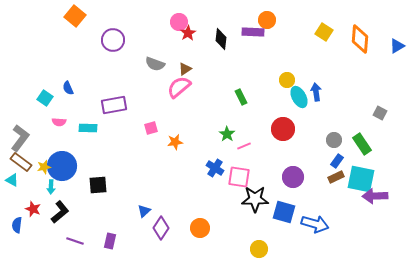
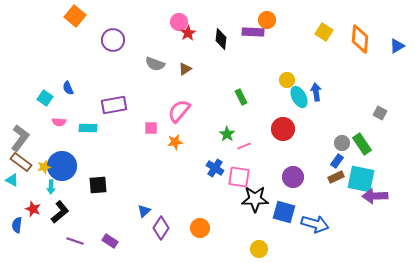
pink semicircle at (179, 87): moved 24 px down; rotated 10 degrees counterclockwise
pink square at (151, 128): rotated 16 degrees clockwise
gray circle at (334, 140): moved 8 px right, 3 px down
purple rectangle at (110, 241): rotated 70 degrees counterclockwise
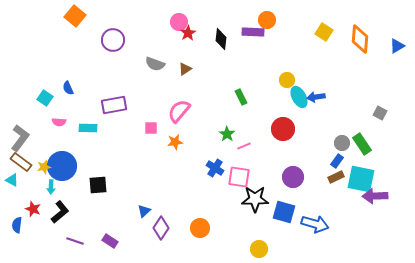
blue arrow at (316, 92): moved 5 px down; rotated 90 degrees counterclockwise
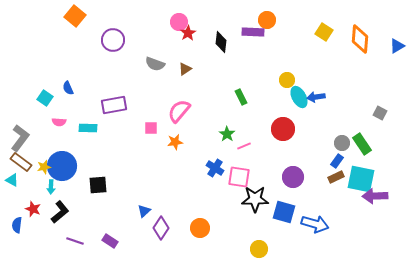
black diamond at (221, 39): moved 3 px down
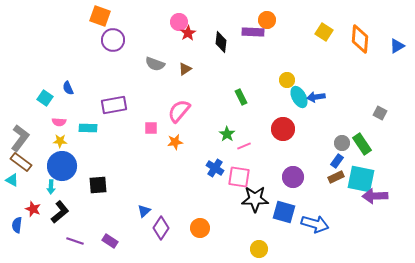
orange square at (75, 16): moved 25 px right; rotated 20 degrees counterclockwise
yellow star at (44, 167): moved 16 px right, 26 px up; rotated 16 degrees clockwise
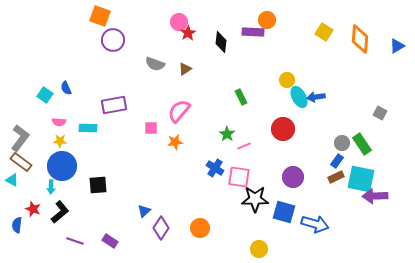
blue semicircle at (68, 88): moved 2 px left
cyan square at (45, 98): moved 3 px up
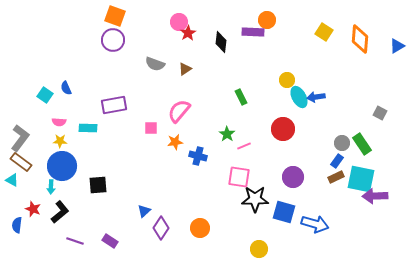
orange square at (100, 16): moved 15 px right
blue cross at (215, 168): moved 17 px left, 12 px up; rotated 18 degrees counterclockwise
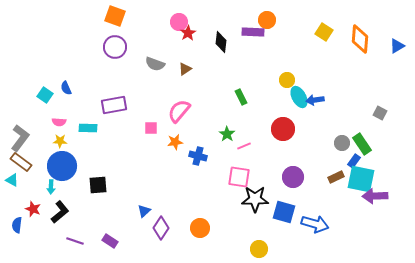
purple circle at (113, 40): moved 2 px right, 7 px down
blue arrow at (316, 97): moved 1 px left, 3 px down
blue rectangle at (337, 161): moved 17 px right
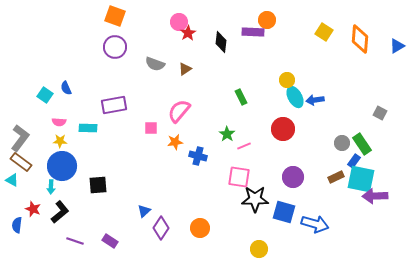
cyan ellipse at (299, 97): moved 4 px left
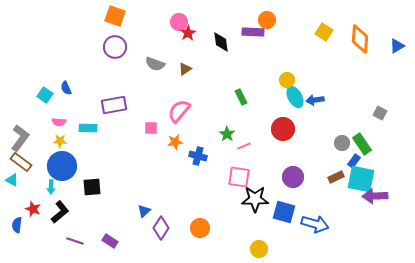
black diamond at (221, 42): rotated 15 degrees counterclockwise
black square at (98, 185): moved 6 px left, 2 px down
